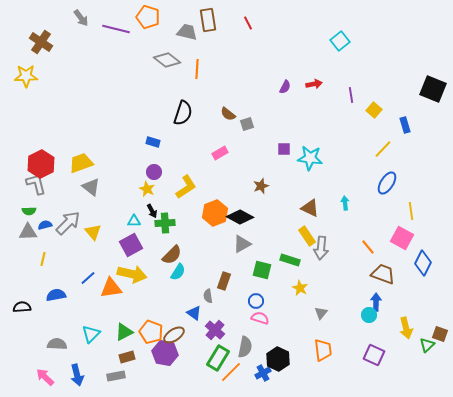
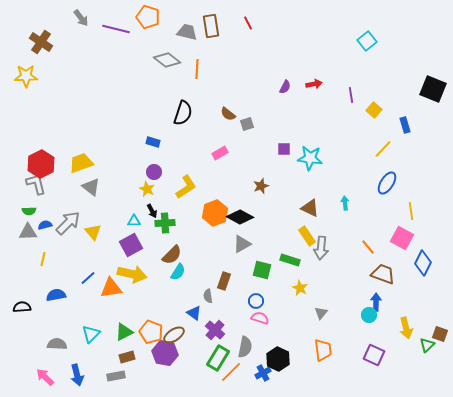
brown rectangle at (208, 20): moved 3 px right, 6 px down
cyan square at (340, 41): moved 27 px right
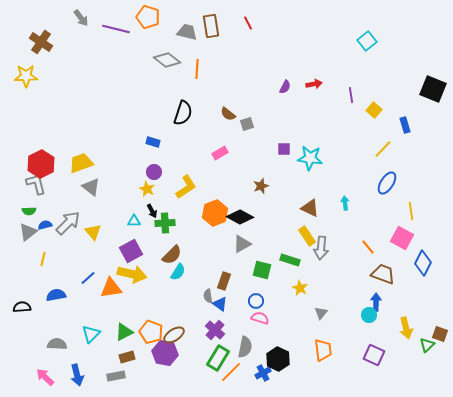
gray triangle at (28, 232): rotated 36 degrees counterclockwise
purple square at (131, 245): moved 6 px down
blue triangle at (194, 313): moved 26 px right, 9 px up
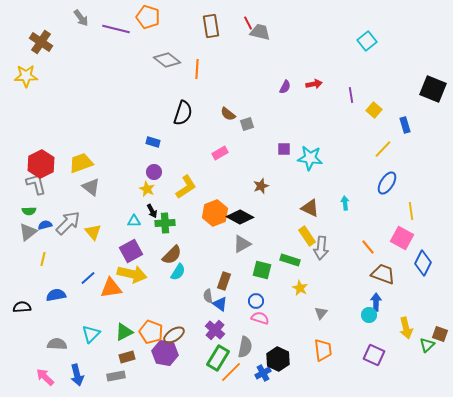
gray trapezoid at (187, 32): moved 73 px right
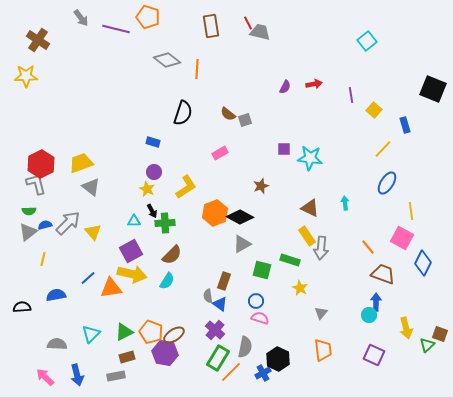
brown cross at (41, 42): moved 3 px left, 2 px up
gray square at (247, 124): moved 2 px left, 4 px up
cyan semicircle at (178, 272): moved 11 px left, 9 px down
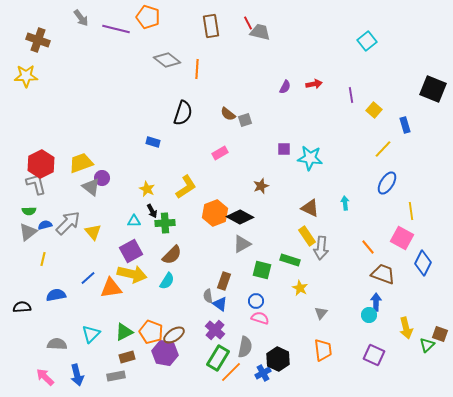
brown cross at (38, 40): rotated 15 degrees counterclockwise
purple circle at (154, 172): moved 52 px left, 6 px down
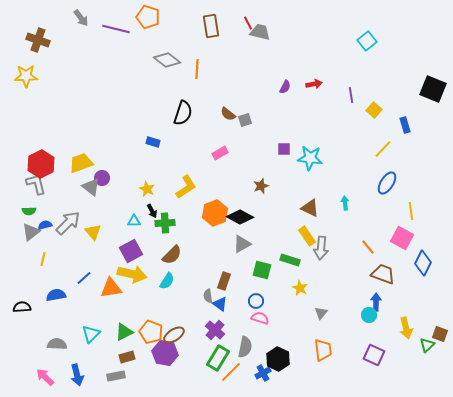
gray triangle at (28, 232): moved 3 px right
blue line at (88, 278): moved 4 px left
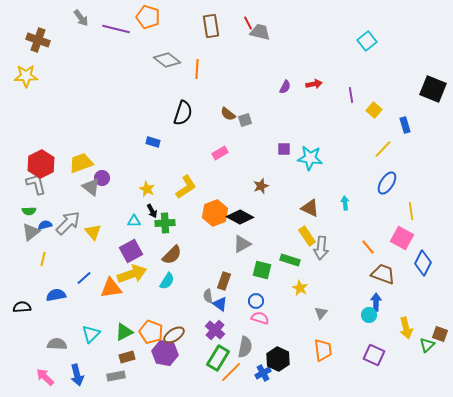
yellow arrow at (132, 274): rotated 32 degrees counterclockwise
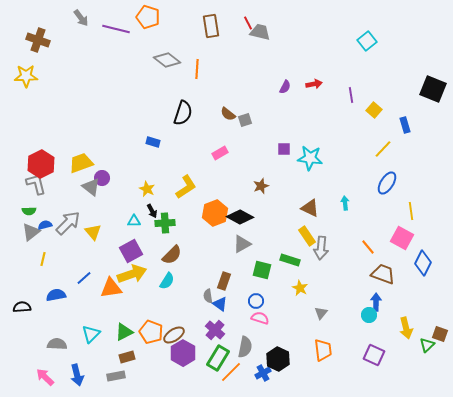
purple hexagon at (165, 353): moved 18 px right; rotated 20 degrees clockwise
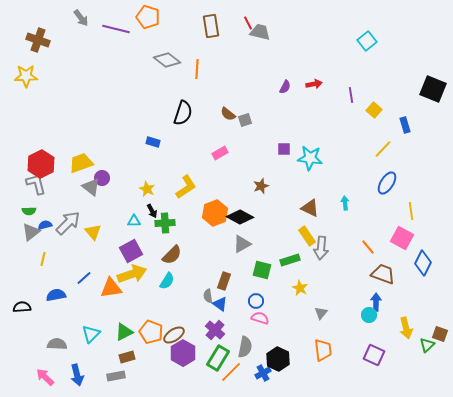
green rectangle at (290, 260): rotated 36 degrees counterclockwise
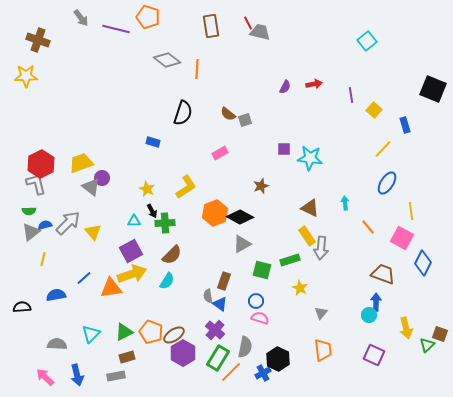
orange line at (368, 247): moved 20 px up
